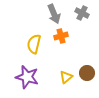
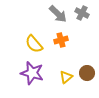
gray arrow: moved 4 px right; rotated 24 degrees counterclockwise
orange cross: moved 4 px down
yellow semicircle: rotated 54 degrees counterclockwise
purple star: moved 5 px right, 4 px up
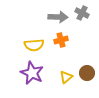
gray arrow: moved 3 px down; rotated 42 degrees counterclockwise
yellow semicircle: moved 1 px down; rotated 54 degrees counterclockwise
purple star: rotated 10 degrees clockwise
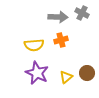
purple star: moved 5 px right
